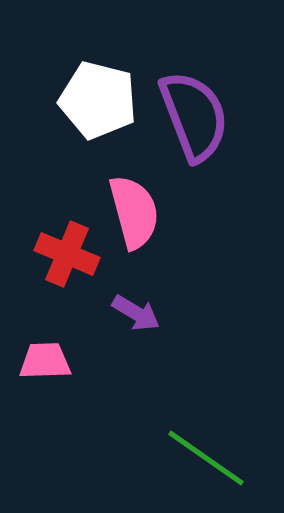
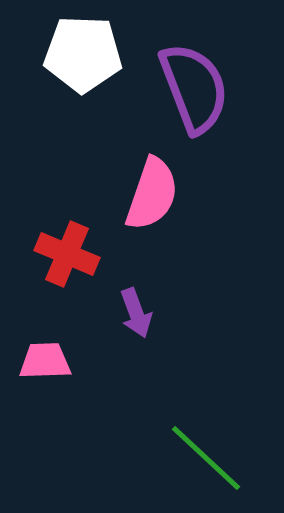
white pentagon: moved 15 px left, 46 px up; rotated 12 degrees counterclockwise
purple semicircle: moved 28 px up
pink semicircle: moved 18 px right, 18 px up; rotated 34 degrees clockwise
purple arrow: rotated 39 degrees clockwise
green line: rotated 8 degrees clockwise
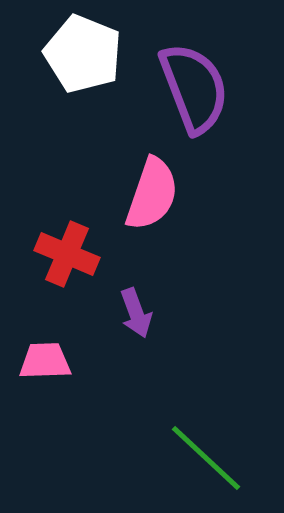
white pentagon: rotated 20 degrees clockwise
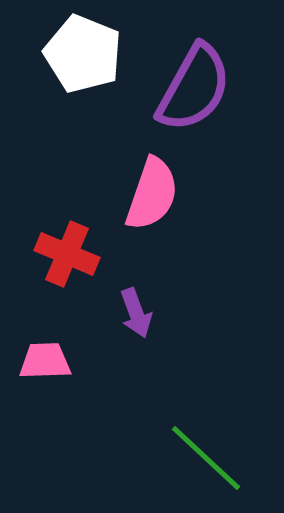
purple semicircle: rotated 50 degrees clockwise
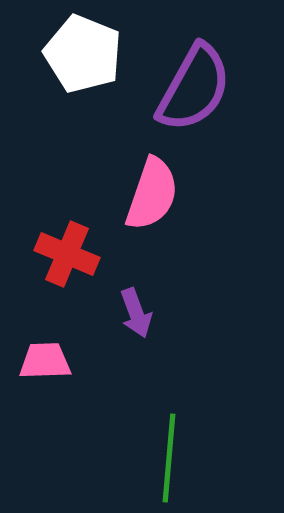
green line: moved 37 px left; rotated 52 degrees clockwise
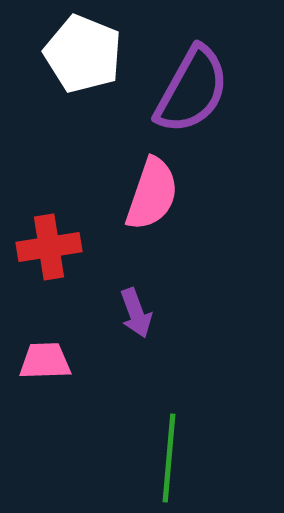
purple semicircle: moved 2 px left, 2 px down
red cross: moved 18 px left, 7 px up; rotated 32 degrees counterclockwise
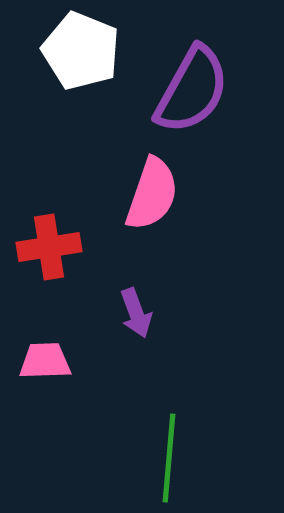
white pentagon: moved 2 px left, 3 px up
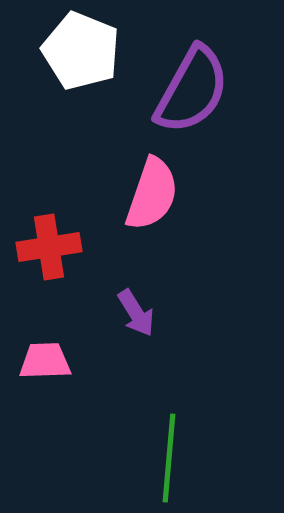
purple arrow: rotated 12 degrees counterclockwise
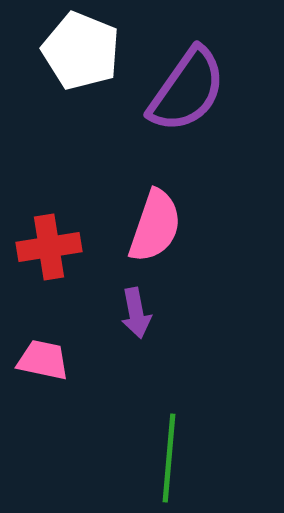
purple semicircle: moved 5 px left; rotated 6 degrees clockwise
pink semicircle: moved 3 px right, 32 px down
purple arrow: rotated 21 degrees clockwise
pink trapezoid: moved 2 px left, 1 px up; rotated 14 degrees clockwise
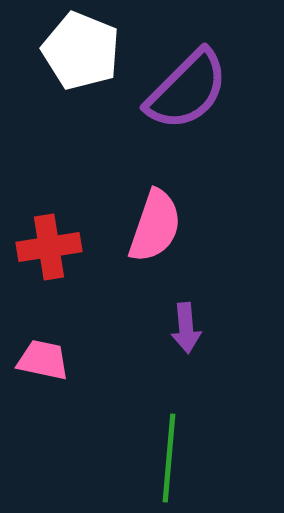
purple semicircle: rotated 10 degrees clockwise
purple arrow: moved 50 px right, 15 px down; rotated 6 degrees clockwise
